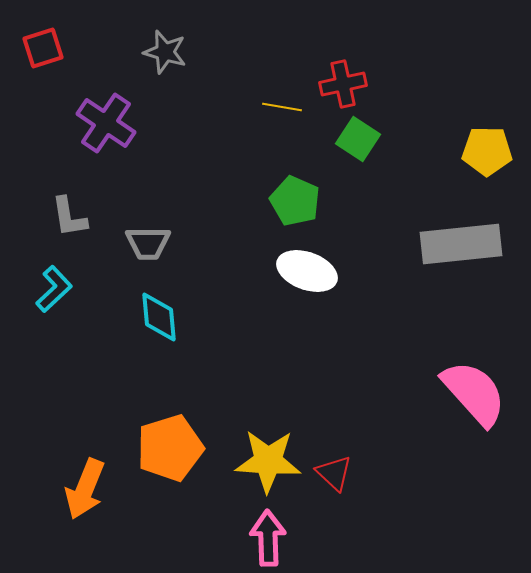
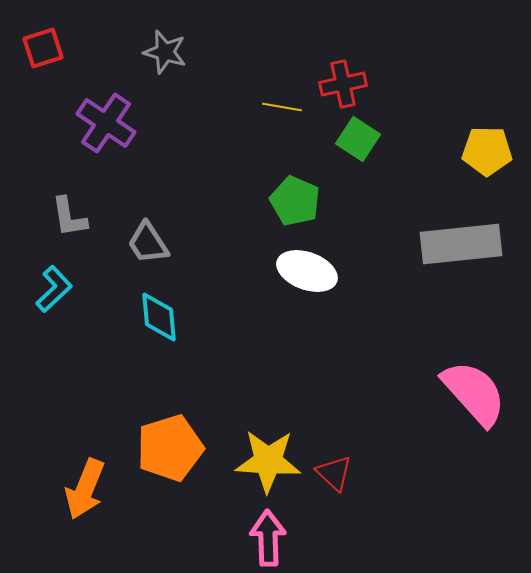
gray trapezoid: rotated 57 degrees clockwise
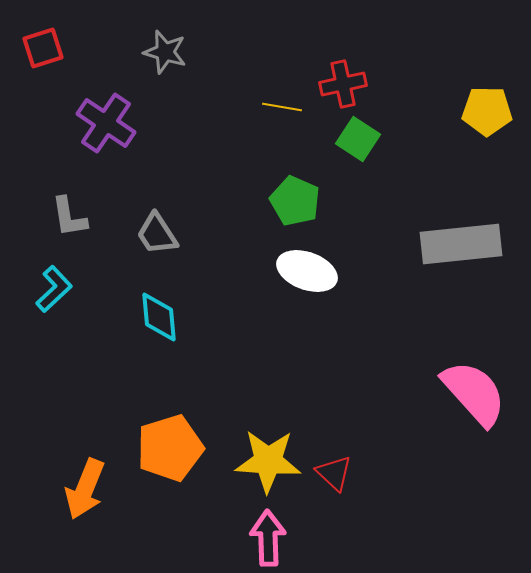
yellow pentagon: moved 40 px up
gray trapezoid: moved 9 px right, 9 px up
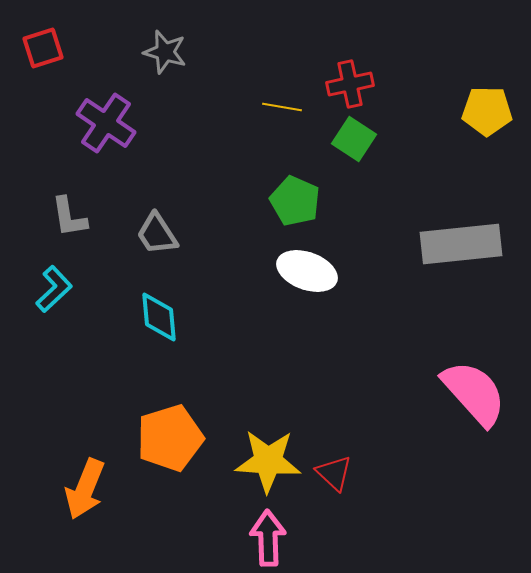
red cross: moved 7 px right
green square: moved 4 px left
orange pentagon: moved 10 px up
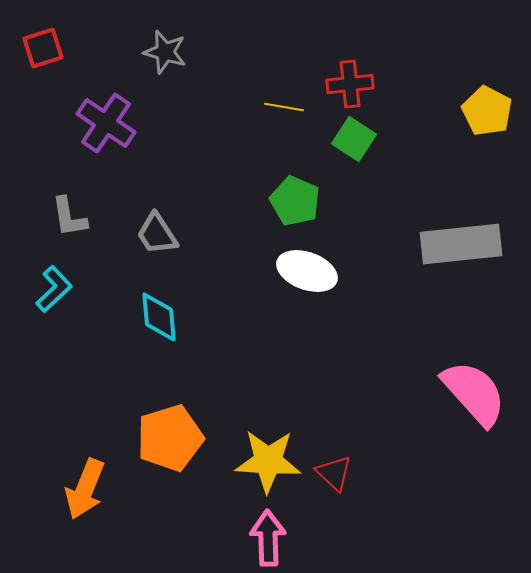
red cross: rotated 6 degrees clockwise
yellow line: moved 2 px right
yellow pentagon: rotated 27 degrees clockwise
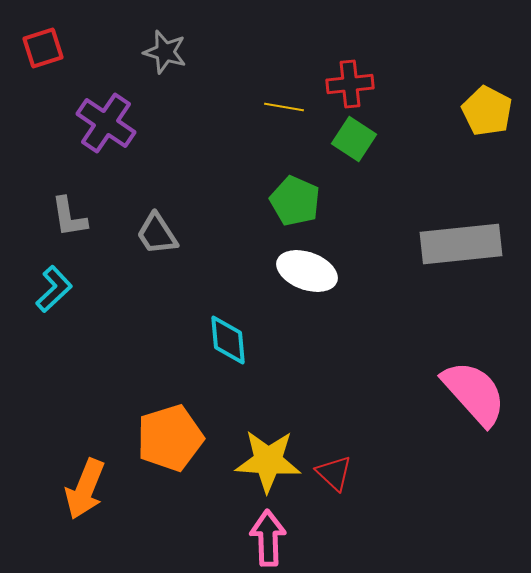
cyan diamond: moved 69 px right, 23 px down
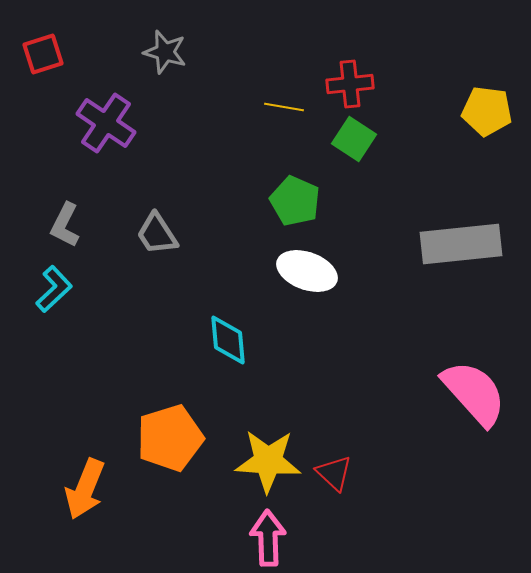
red square: moved 6 px down
yellow pentagon: rotated 21 degrees counterclockwise
gray L-shape: moved 4 px left, 8 px down; rotated 36 degrees clockwise
